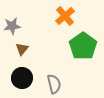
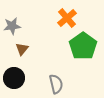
orange cross: moved 2 px right, 2 px down
black circle: moved 8 px left
gray semicircle: moved 2 px right
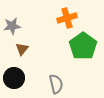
orange cross: rotated 24 degrees clockwise
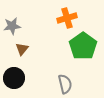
gray semicircle: moved 9 px right
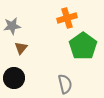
brown triangle: moved 1 px left, 1 px up
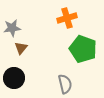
gray star: moved 2 px down
green pentagon: moved 3 px down; rotated 16 degrees counterclockwise
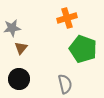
black circle: moved 5 px right, 1 px down
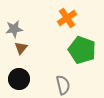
orange cross: rotated 18 degrees counterclockwise
gray star: moved 2 px right, 1 px down
green pentagon: moved 1 px left, 1 px down
gray semicircle: moved 2 px left, 1 px down
